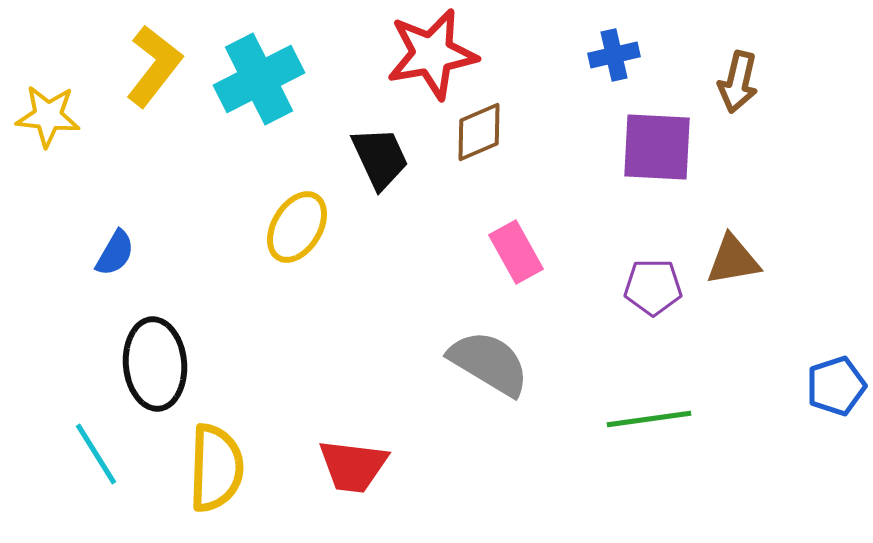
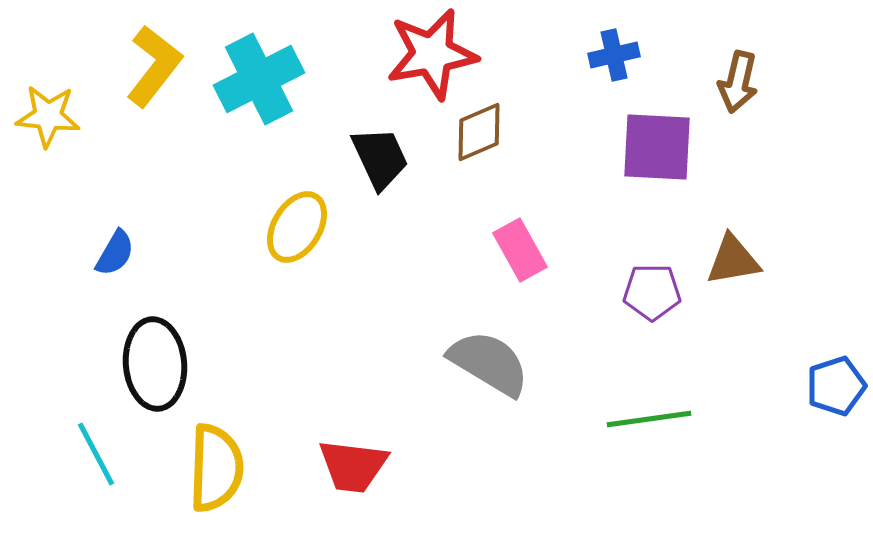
pink rectangle: moved 4 px right, 2 px up
purple pentagon: moved 1 px left, 5 px down
cyan line: rotated 4 degrees clockwise
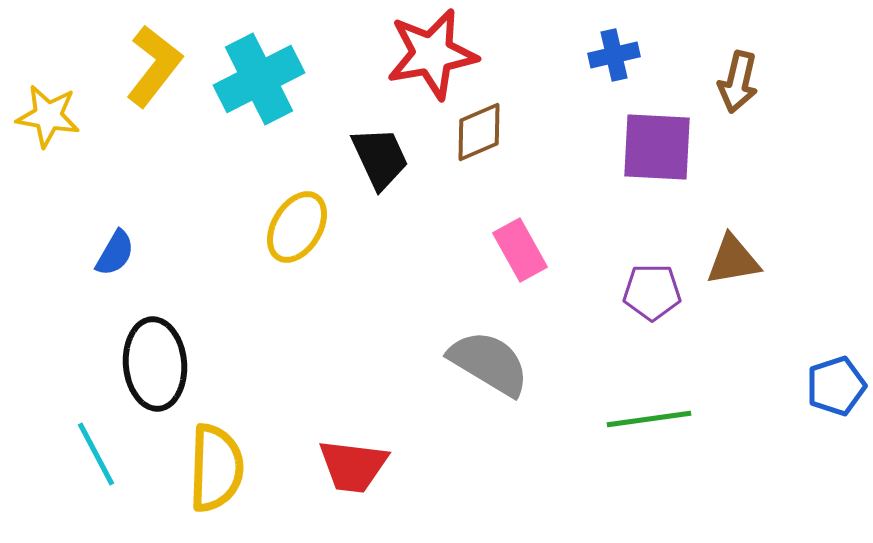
yellow star: rotated 4 degrees clockwise
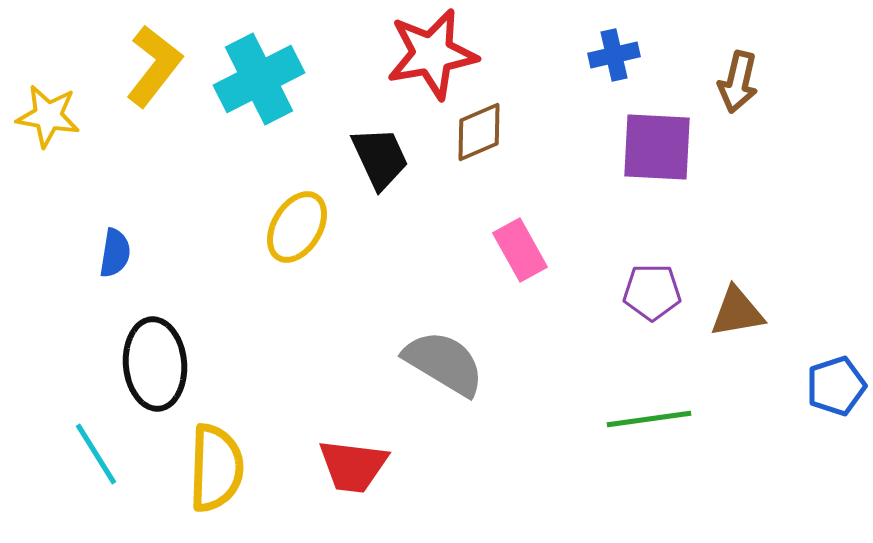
blue semicircle: rotated 21 degrees counterclockwise
brown triangle: moved 4 px right, 52 px down
gray semicircle: moved 45 px left
cyan line: rotated 4 degrees counterclockwise
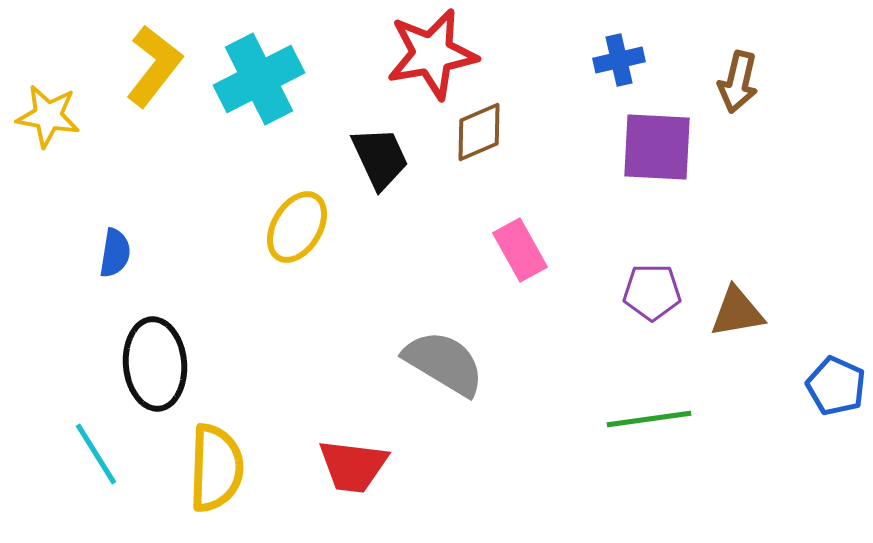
blue cross: moved 5 px right, 5 px down
blue pentagon: rotated 30 degrees counterclockwise
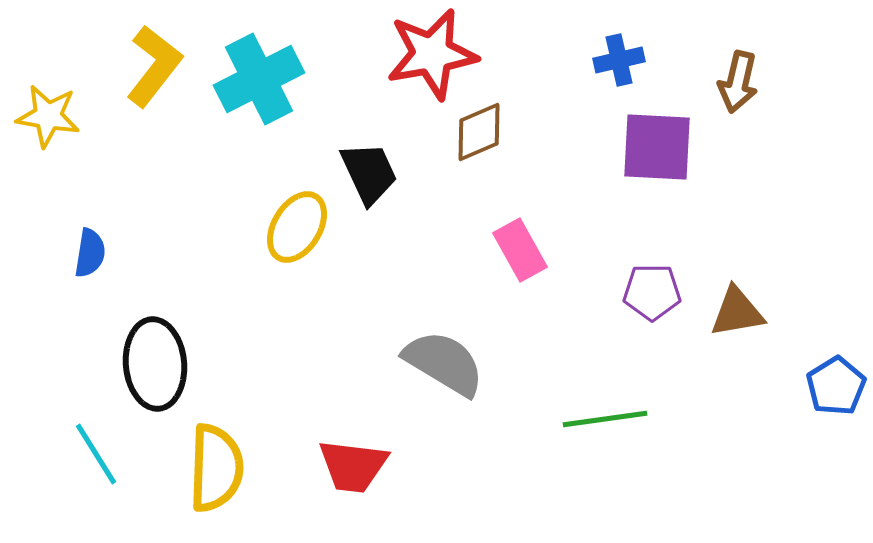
black trapezoid: moved 11 px left, 15 px down
blue semicircle: moved 25 px left
blue pentagon: rotated 16 degrees clockwise
green line: moved 44 px left
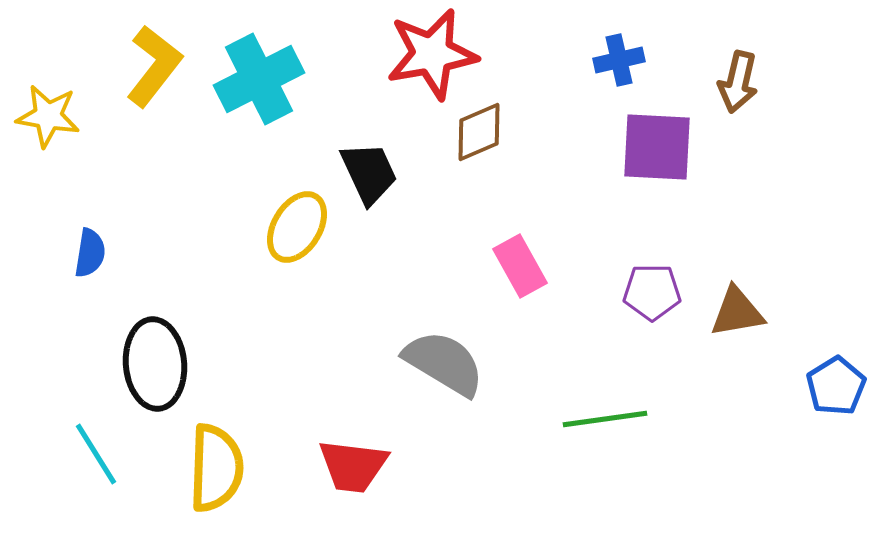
pink rectangle: moved 16 px down
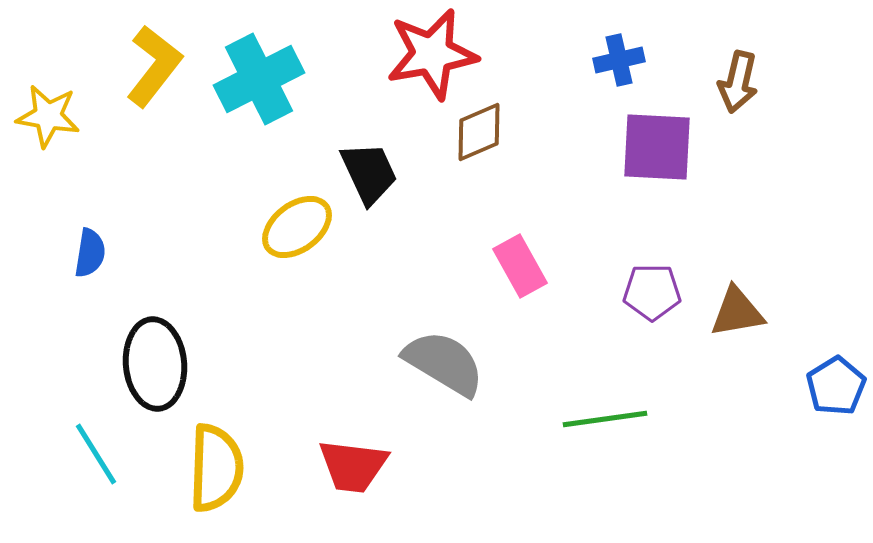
yellow ellipse: rotated 22 degrees clockwise
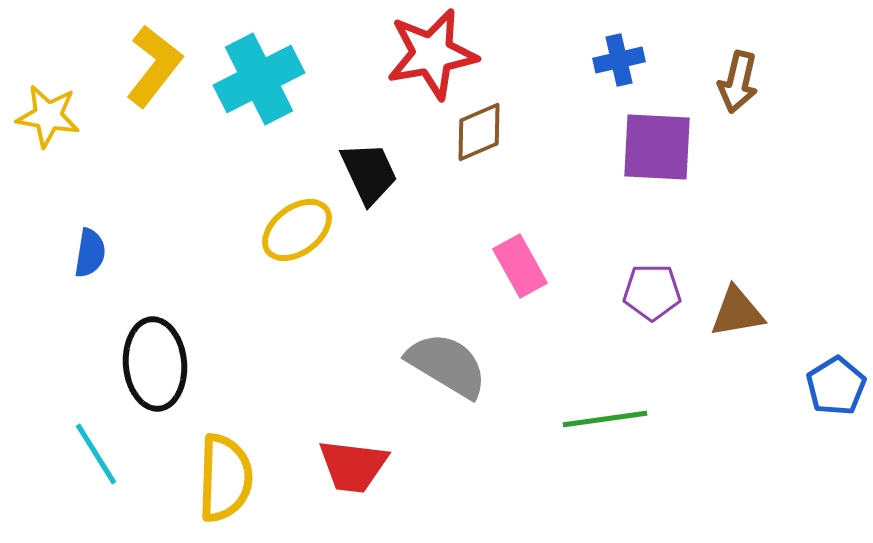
yellow ellipse: moved 3 px down
gray semicircle: moved 3 px right, 2 px down
yellow semicircle: moved 9 px right, 10 px down
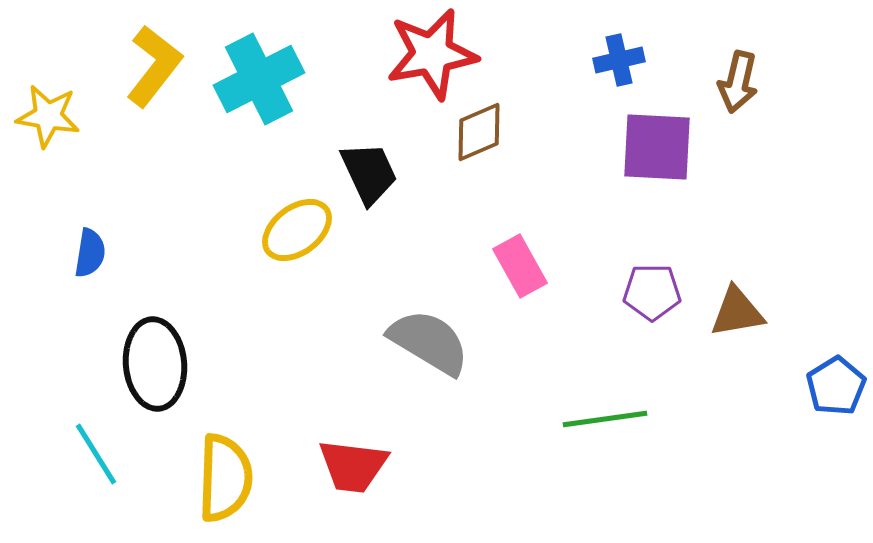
gray semicircle: moved 18 px left, 23 px up
